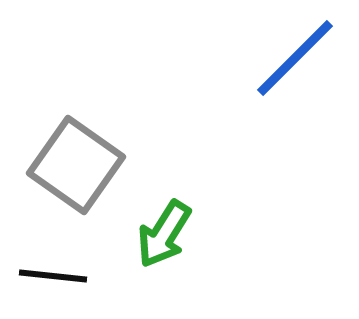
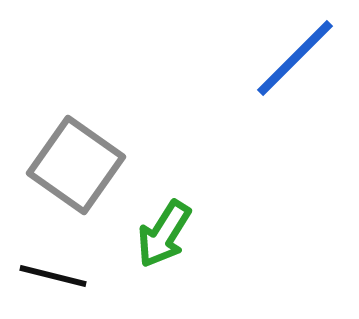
black line: rotated 8 degrees clockwise
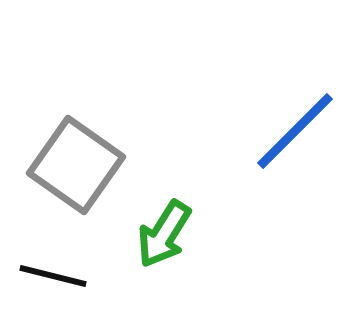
blue line: moved 73 px down
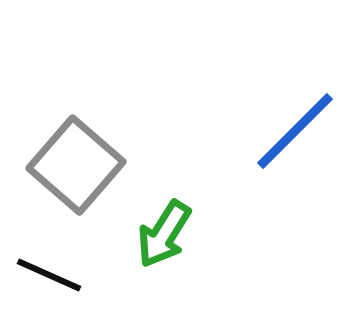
gray square: rotated 6 degrees clockwise
black line: moved 4 px left, 1 px up; rotated 10 degrees clockwise
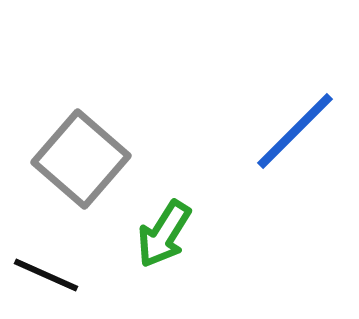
gray square: moved 5 px right, 6 px up
black line: moved 3 px left
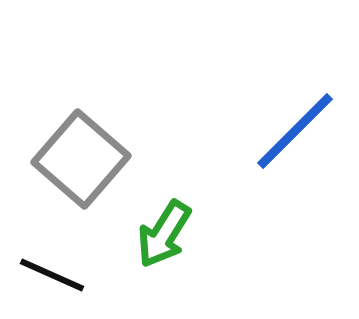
black line: moved 6 px right
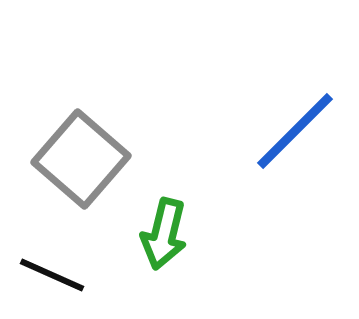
green arrow: rotated 18 degrees counterclockwise
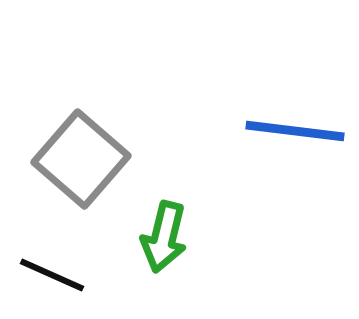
blue line: rotated 52 degrees clockwise
green arrow: moved 3 px down
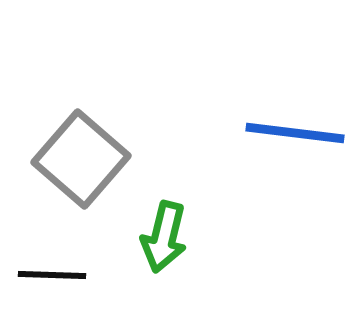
blue line: moved 2 px down
black line: rotated 22 degrees counterclockwise
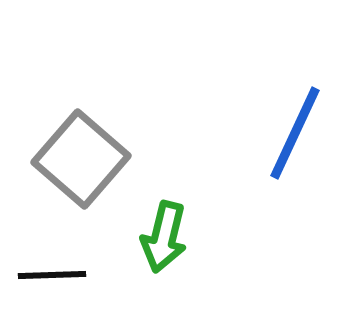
blue line: rotated 72 degrees counterclockwise
black line: rotated 4 degrees counterclockwise
